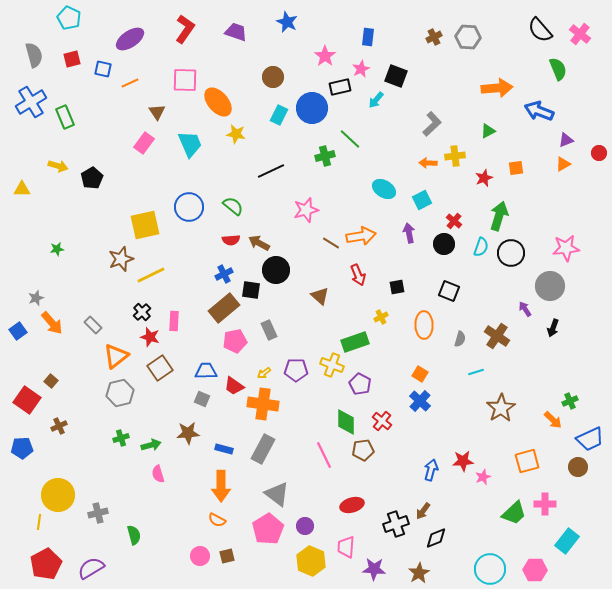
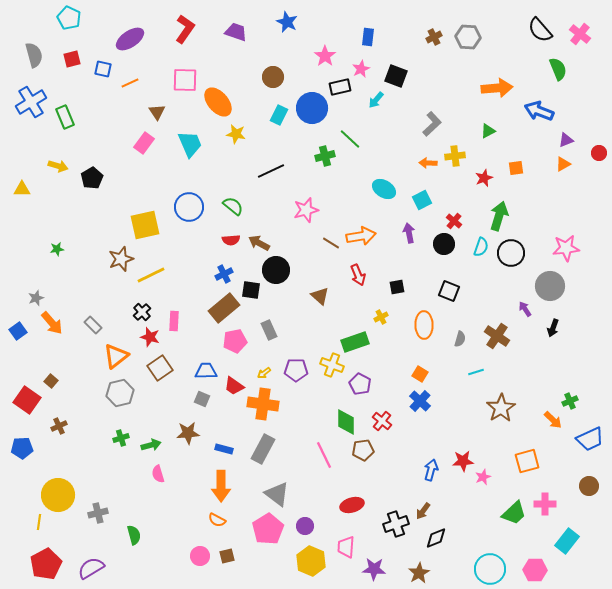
brown circle at (578, 467): moved 11 px right, 19 px down
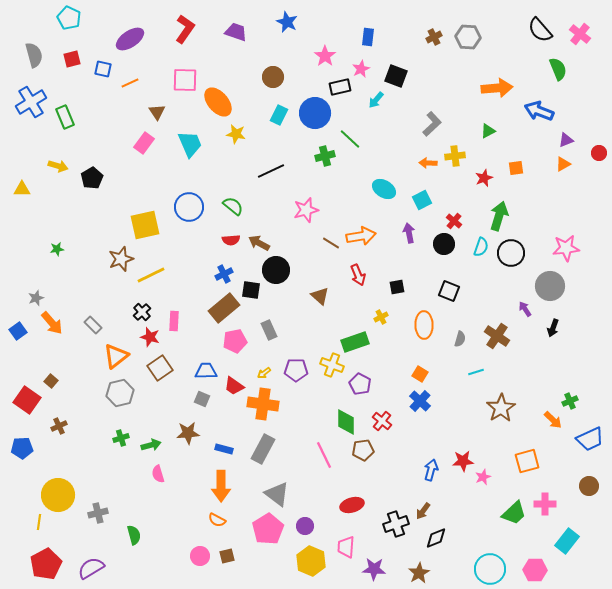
blue circle at (312, 108): moved 3 px right, 5 px down
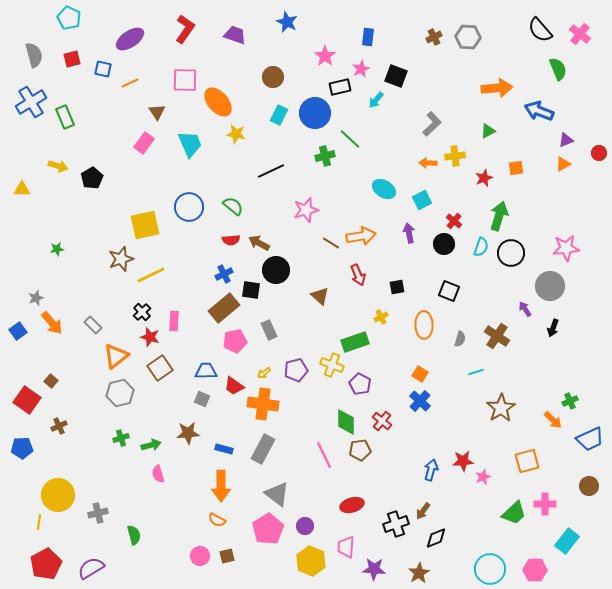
purple trapezoid at (236, 32): moved 1 px left, 3 px down
purple pentagon at (296, 370): rotated 15 degrees counterclockwise
brown pentagon at (363, 450): moved 3 px left
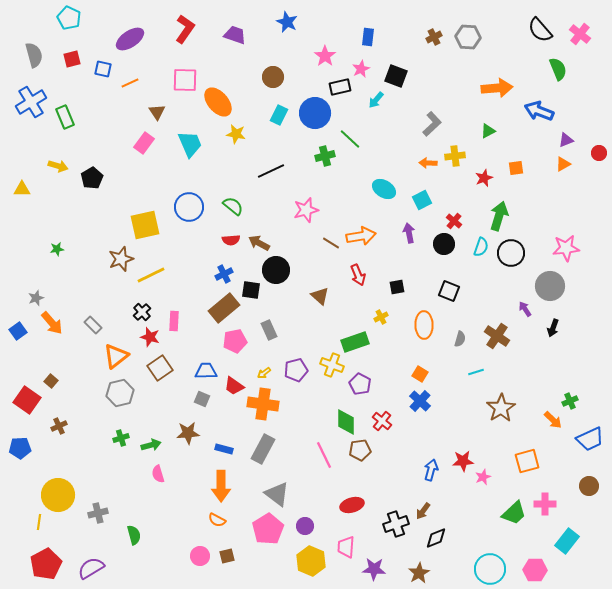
blue pentagon at (22, 448): moved 2 px left
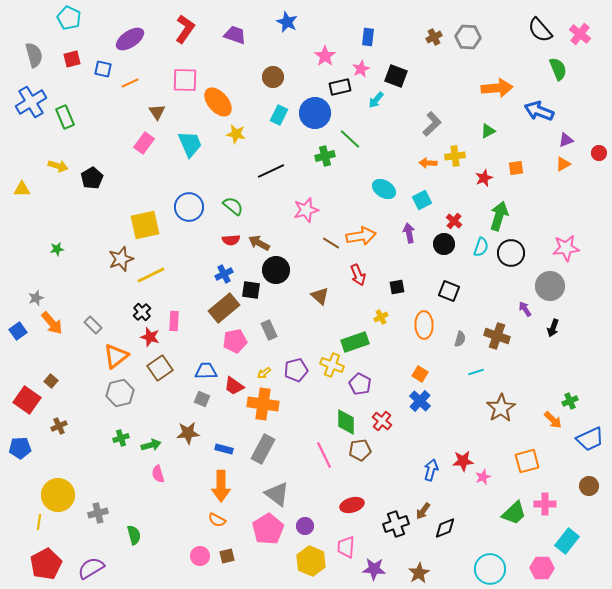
brown cross at (497, 336): rotated 15 degrees counterclockwise
black diamond at (436, 538): moved 9 px right, 10 px up
pink hexagon at (535, 570): moved 7 px right, 2 px up
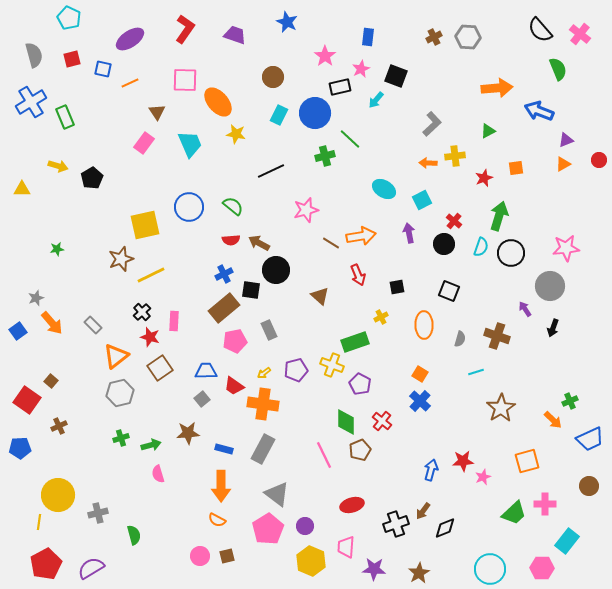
red circle at (599, 153): moved 7 px down
gray square at (202, 399): rotated 28 degrees clockwise
brown pentagon at (360, 450): rotated 15 degrees counterclockwise
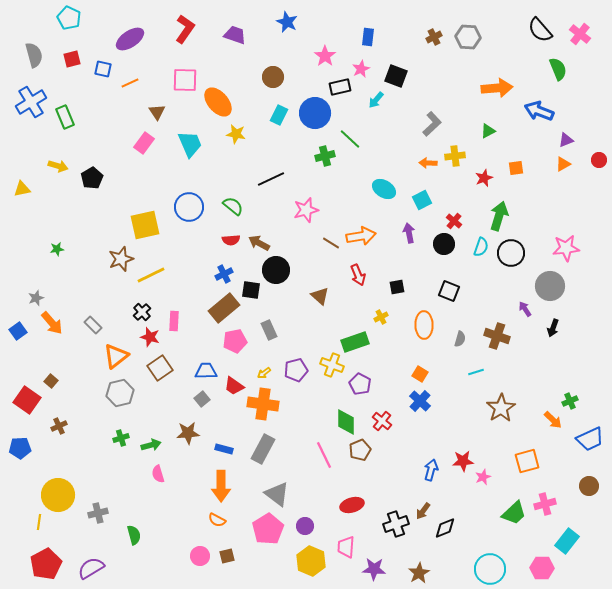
black line at (271, 171): moved 8 px down
yellow triangle at (22, 189): rotated 12 degrees counterclockwise
pink cross at (545, 504): rotated 15 degrees counterclockwise
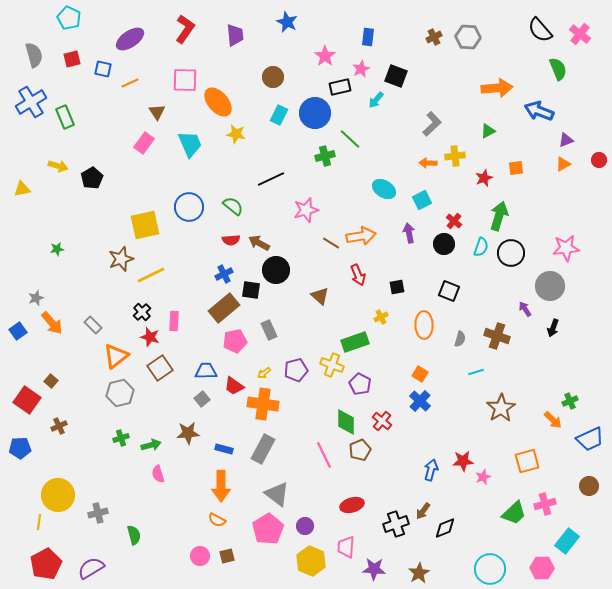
purple trapezoid at (235, 35): rotated 65 degrees clockwise
